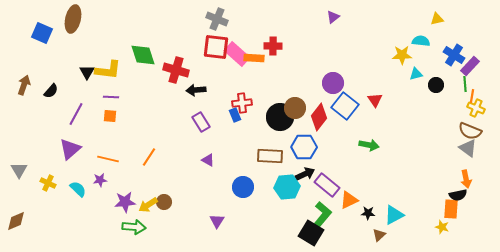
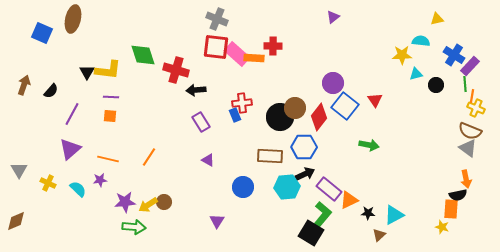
purple line at (76, 114): moved 4 px left
purple rectangle at (327, 185): moved 2 px right, 4 px down
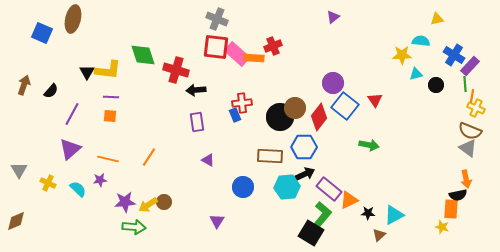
red cross at (273, 46): rotated 24 degrees counterclockwise
purple rectangle at (201, 122): moved 4 px left; rotated 24 degrees clockwise
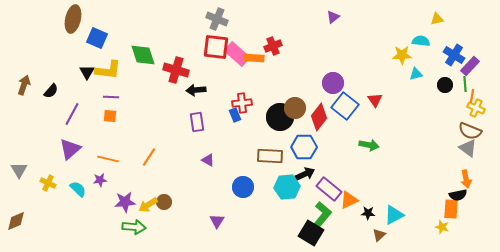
blue square at (42, 33): moved 55 px right, 5 px down
black circle at (436, 85): moved 9 px right
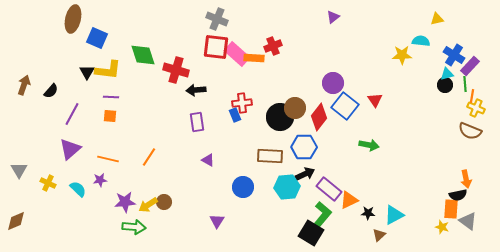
cyan triangle at (416, 74): moved 31 px right
gray triangle at (468, 148): moved 73 px down
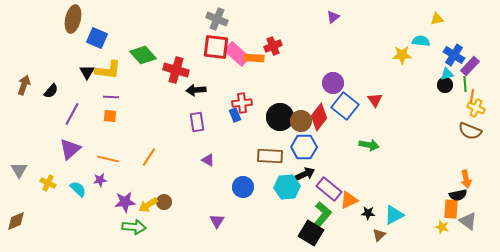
green diamond at (143, 55): rotated 24 degrees counterclockwise
brown circle at (295, 108): moved 6 px right, 13 px down
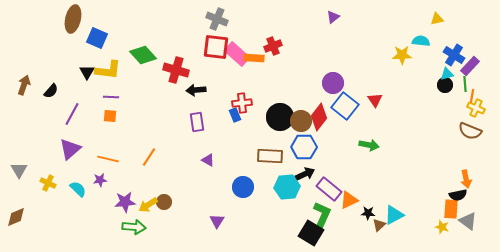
green L-shape at (322, 215): rotated 16 degrees counterclockwise
brown diamond at (16, 221): moved 4 px up
brown triangle at (379, 235): moved 10 px up
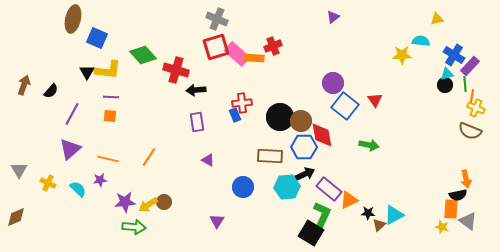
red square at (216, 47): rotated 24 degrees counterclockwise
red diamond at (319, 117): moved 3 px right, 18 px down; rotated 48 degrees counterclockwise
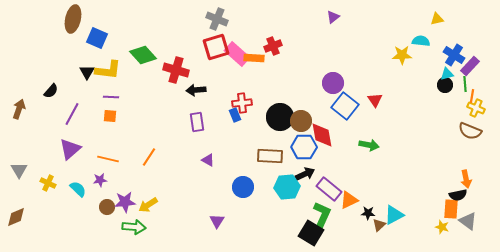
brown arrow at (24, 85): moved 5 px left, 24 px down
brown circle at (164, 202): moved 57 px left, 5 px down
